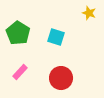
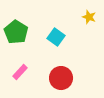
yellow star: moved 4 px down
green pentagon: moved 2 px left, 1 px up
cyan square: rotated 18 degrees clockwise
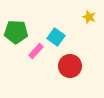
green pentagon: rotated 30 degrees counterclockwise
pink rectangle: moved 16 px right, 21 px up
red circle: moved 9 px right, 12 px up
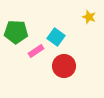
pink rectangle: rotated 14 degrees clockwise
red circle: moved 6 px left
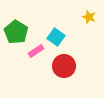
green pentagon: rotated 30 degrees clockwise
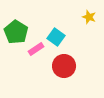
pink rectangle: moved 2 px up
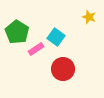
green pentagon: moved 1 px right
red circle: moved 1 px left, 3 px down
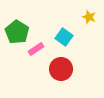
cyan square: moved 8 px right
red circle: moved 2 px left
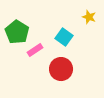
pink rectangle: moved 1 px left, 1 px down
